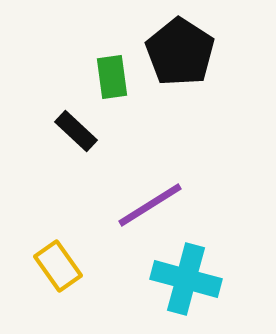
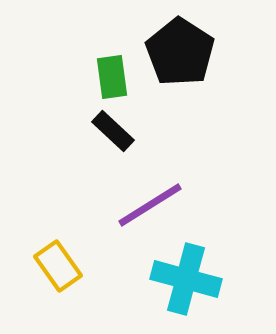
black rectangle: moved 37 px right
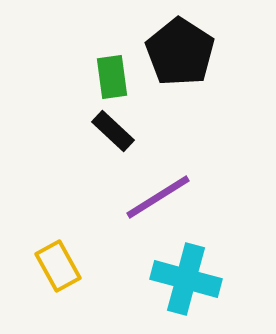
purple line: moved 8 px right, 8 px up
yellow rectangle: rotated 6 degrees clockwise
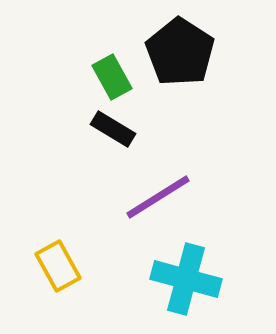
green rectangle: rotated 21 degrees counterclockwise
black rectangle: moved 2 px up; rotated 12 degrees counterclockwise
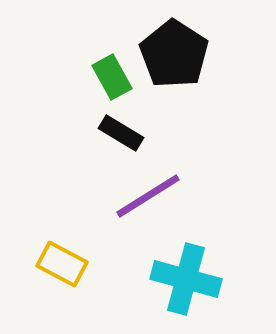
black pentagon: moved 6 px left, 2 px down
black rectangle: moved 8 px right, 4 px down
purple line: moved 10 px left, 1 px up
yellow rectangle: moved 4 px right, 2 px up; rotated 33 degrees counterclockwise
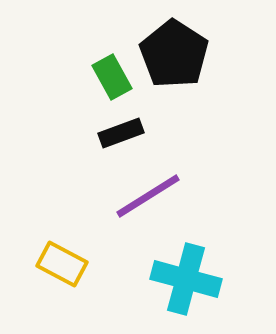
black rectangle: rotated 51 degrees counterclockwise
